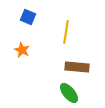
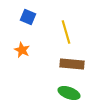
yellow line: rotated 25 degrees counterclockwise
brown rectangle: moved 5 px left, 3 px up
green ellipse: rotated 30 degrees counterclockwise
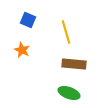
blue square: moved 3 px down
brown rectangle: moved 2 px right
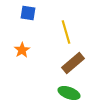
blue square: moved 7 px up; rotated 14 degrees counterclockwise
orange star: rotated 14 degrees clockwise
brown rectangle: moved 1 px left, 1 px up; rotated 45 degrees counterclockwise
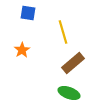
yellow line: moved 3 px left
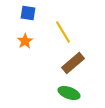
yellow line: rotated 15 degrees counterclockwise
orange star: moved 3 px right, 9 px up
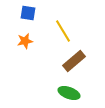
yellow line: moved 1 px up
orange star: rotated 21 degrees clockwise
brown rectangle: moved 1 px right, 2 px up
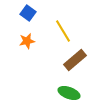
blue square: rotated 28 degrees clockwise
orange star: moved 2 px right
brown rectangle: moved 1 px right, 1 px up
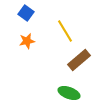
blue square: moved 2 px left
yellow line: moved 2 px right
brown rectangle: moved 4 px right
